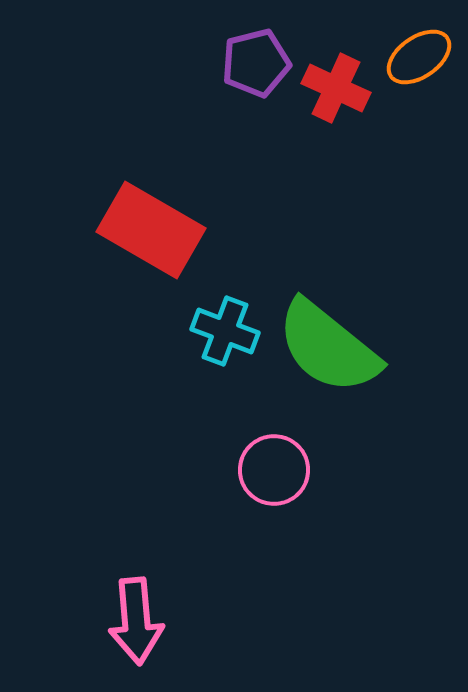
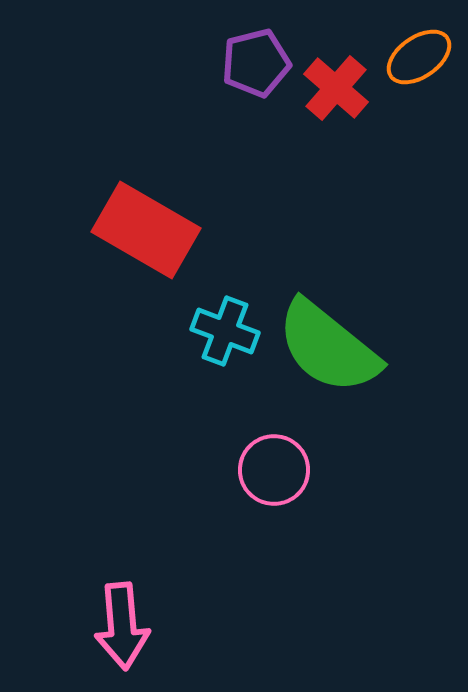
red cross: rotated 16 degrees clockwise
red rectangle: moved 5 px left
pink arrow: moved 14 px left, 5 px down
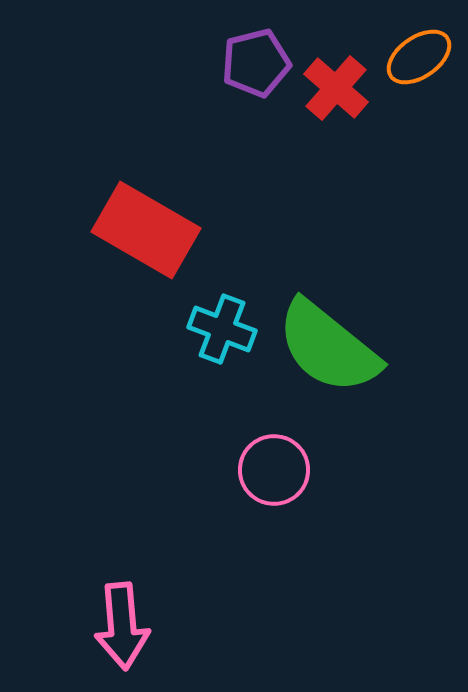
cyan cross: moved 3 px left, 2 px up
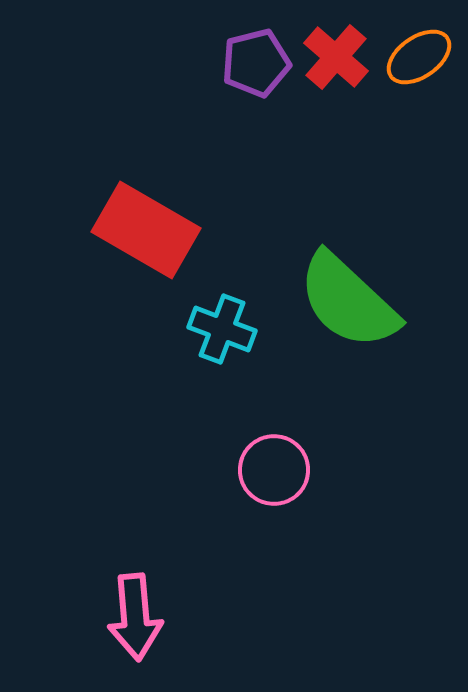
red cross: moved 31 px up
green semicircle: moved 20 px right, 46 px up; rotated 4 degrees clockwise
pink arrow: moved 13 px right, 9 px up
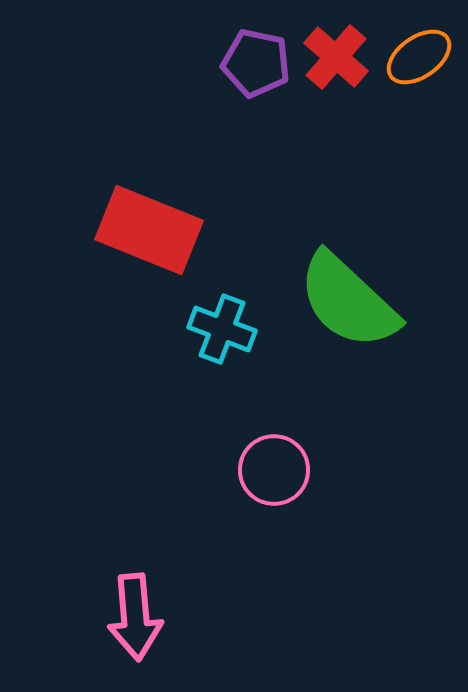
purple pentagon: rotated 26 degrees clockwise
red rectangle: moved 3 px right; rotated 8 degrees counterclockwise
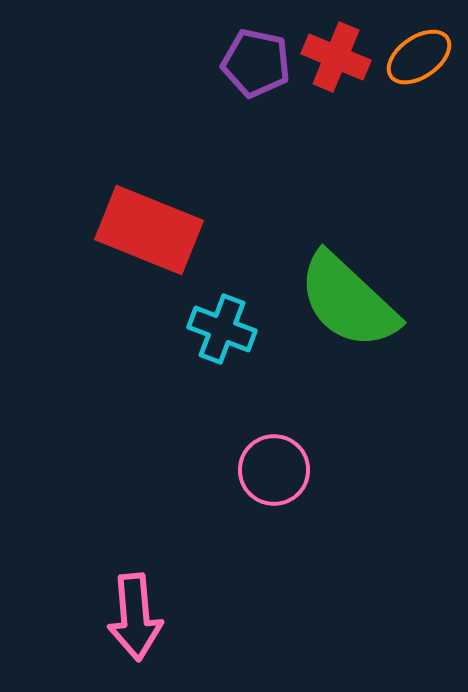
red cross: rotated 18 degrees counterclockwise
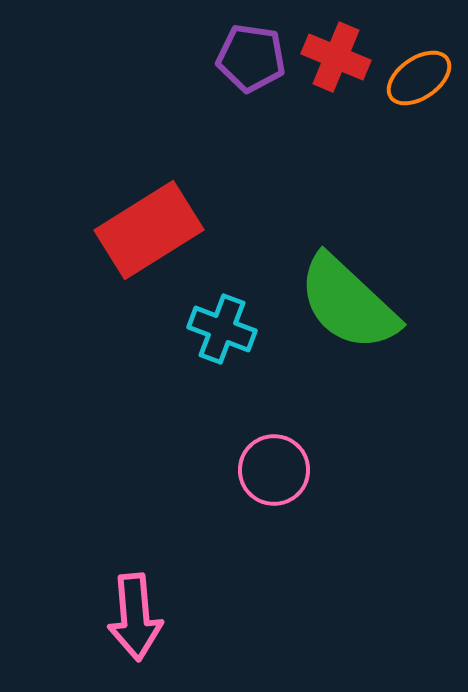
orange ellipse: moved 21 px down
purple pentagon: moved 5 px left, 5 px up; rotated 4 degrees counterclockwise
red rectangle: rotated 54 degrees counterclockwise
green semicircle: moved 2 px down
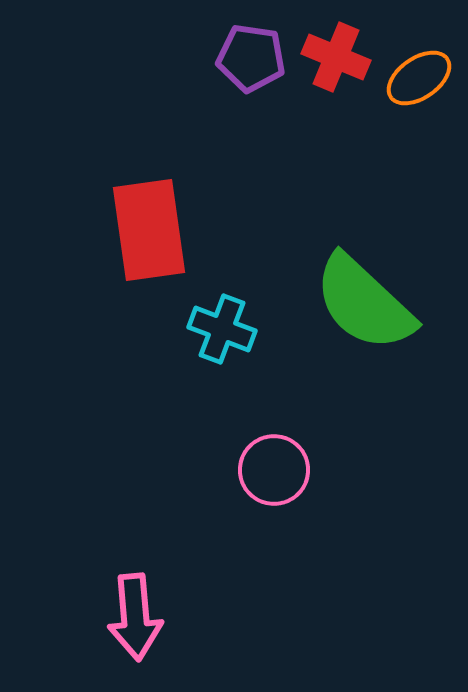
red rectangle: rotated 66 degrees counterclockwise
green semicircle: moved 16 px right
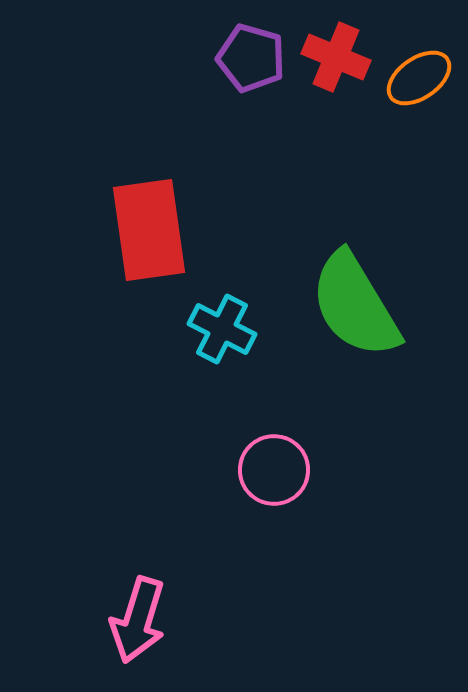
purple pentagon: rotated 8 degrees clockwise
green semicircle: moved 9 px left, 2 px down; rotated 16 degrees clockwise
cyan cross: rotated 6 degrees clockwise
pink arrow: moved 3 px right, 3 px down; rotated 22 degrees clockwise
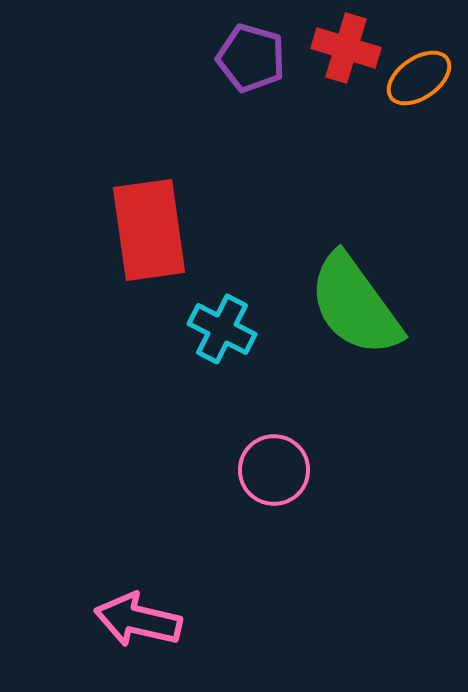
red cross: moved 10 px right, 9 px up; rotated 6 degrees counterclockwise
green semicircle: rotated 5 degrees counterclockwise
pink arrow: rotated 86 degrees clockwise
